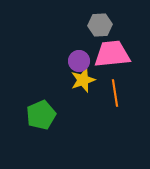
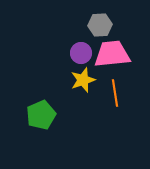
purple circle: moved 2 px right, 8 px up
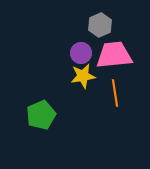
gray hexagon: rotated 20 degrees counterclockwise
pink trapezoid: moved 2 px right, 1 px down
yellow star: moved 4 px up; rotated 10 degrees clockwise
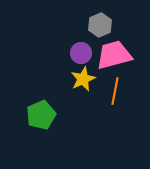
pink trapezoid: rotated 9 degrees counterclockwise
yellow star: moved 3 px down; rotated 15 degrees counterclockwise
orange line: moved 2 px up; rotated 20 degrees clockwise
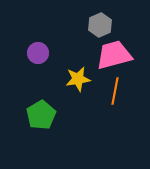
purple circle: moved 43 px left
yellow star: moved 5 px left; rotated 15 degrees clockwise
green pentagon: rotated 8 degrees counterclockwise
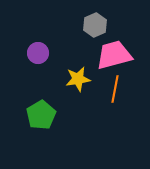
gray hexagon: moved 5 px left
orange line: moved 2 px up
